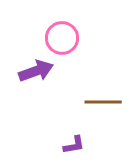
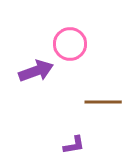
pink circle: moved 8 px right, 6 px down
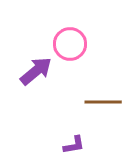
purple arrow: rotated 20 degrees counterclockwise
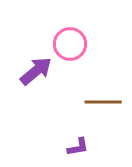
purple L-shape: moved 4 px right, 2 px down
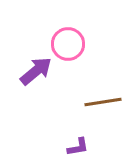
pink circle: moved 2 px left
brown line: rotated 9 degrees counterclockwise
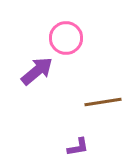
pink circle: moved 2 px left, 6 px up
purple arrow: moved 1 px right
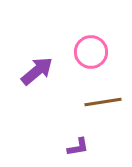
pink circle: moved 25 px right, 14 px down
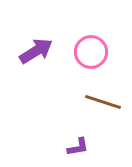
purple arrow: moved 1 px left, 20 px up; rotated 8 degrees clockwise
brown line: rotated 27 degrees clockwise
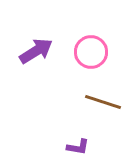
purple L-shape: rotated 20 degrees clockwise
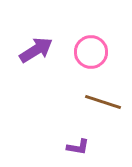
purple arrow: moved 1 px up
